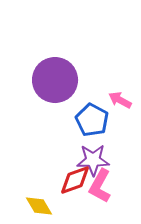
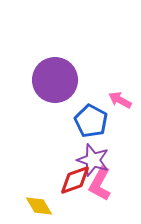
blue pentagon: moved 1 px left, 1 px down
purple star: rotated 20 degrees clockwise
pink L-shape: moved 2 px up
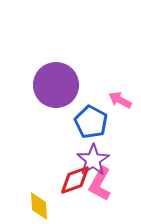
purple circle: moved 1 px right, 5 px down
blue pentagon: moved 1 px down
purple star: rotated 20 degrees clockwise
yellow diamond: rotated 28 degrees clockwise
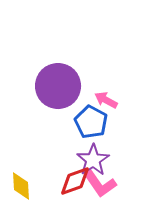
purple circle: moved 2 px right, 1 px down
pink arrow: moved 14 px left
red diamond: moved 1 px down
pink L-shape: rotated 64 degrees counterclockwise
yellow diamond: moved 18 px left, 20 px up
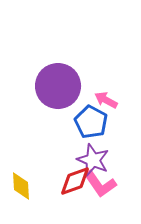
purple star: rotated 16 degrees counterclockwise
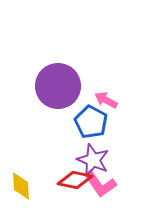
red diamond: moved 1 px up; rotated 32 degrees clockwise
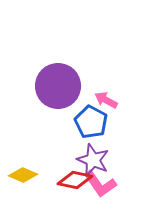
yellow diamond: moved 2 px right, 11 px up; rotated 64 degrees counterclockwise
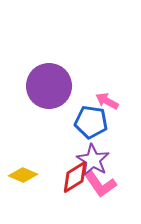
purple circle: moved 9 px left
pink arrow: moved 1 px right, 1 px down
blue pentagon: rotated 20 degrees counterclockwise
purple star: rotated 8 degrees clockwise
red diamond: moved 3 px up; rotated 44 degrees counterclockwise
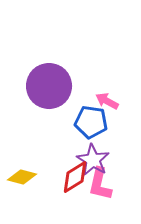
yellow diamond: moved 1 px left, 2 px down; rotated 8 degrees counterclockwise
pink L-shape: rotated 48 degrees clockwise
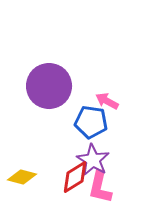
pink L-shape: moved 3 px down
